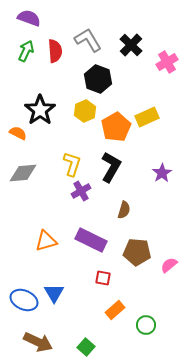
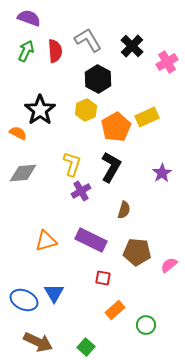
black cross: moved 1 px right, 1 px down
black hexagon: rotated 8 degrees clockwise
yellow hexagon: moved 1 px right, 1 px up
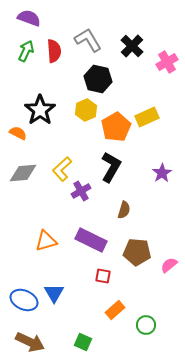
red semicircle: moved 1 px left
black hexagon: rotated 16 degrees counterclockwise
yellow L-shape: moved 10 px left, 5 px down; rotated 150 degrees counterclockwise
red square: moved 2 px up
brown arrow: moved 8 px left
green square: moved 3 px left, 5 px up; rotated 18 degrees counterclockwise
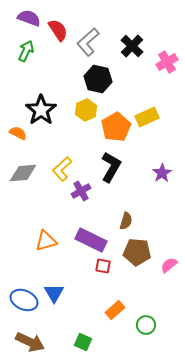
gray L-shape: moved 2 px down; rotated 100 degrees counterclockwise
red semicircle: moved 4 px right, 21 px up; rotated 30 degrees counterclockwise
black star: moved 1 px right
brown semicircle: moved 2 px right, 11 px down
red square: moved 10 px up
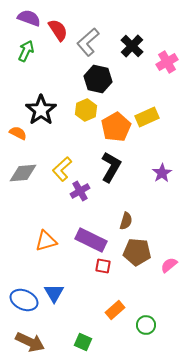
purple cross: moved 1 px left
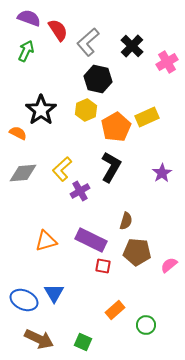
brown arrow: moved 9 px right, 3 px up
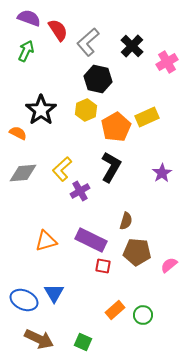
green circle: moved 3 px left, 10 px up
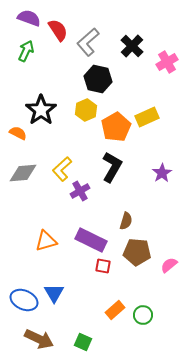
black L-shape: moved 1 px right
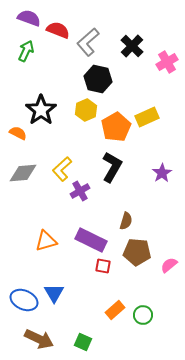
red semicircle: rotated 35 degrees counterclockwise
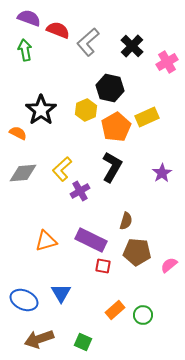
green arrow: moved 1 px left, 1 px up; rotated 35 degrees counterclockwise
black hexagon: moved 12 px right, 9 px down
blue triangle: moved 7 px right
brown arrow: rotated 136 degrees clockwise
